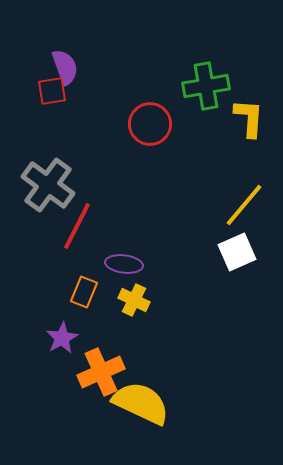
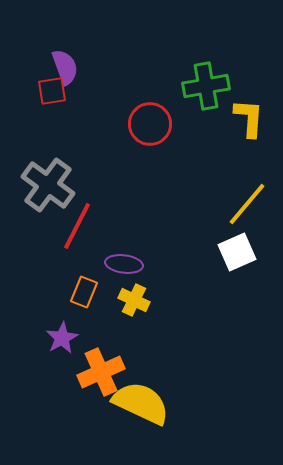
yellow line: moved 3 px right, 1 px up
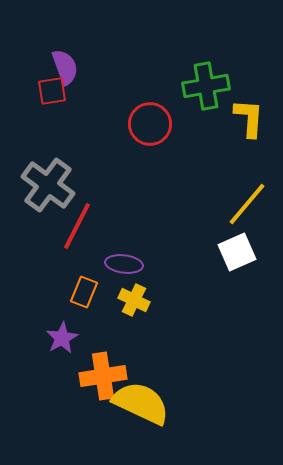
orange cross: moved 2 px right, 4 px down; rotated 15 degrees clockwise
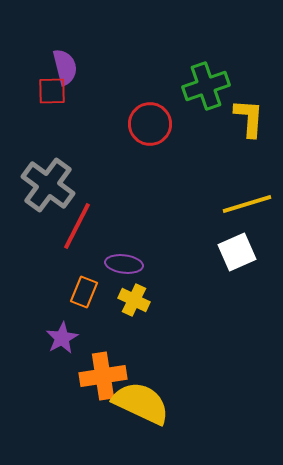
purple semicircle: rotated 6 degrees clockwise
green cross: rotated 9 degrees counterclockwise
red square: rotated 8 degrees clockwise
yellow line: rotated 33 degrees clockwise
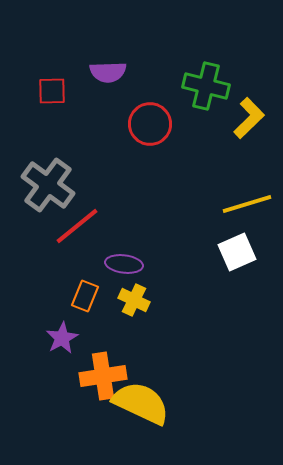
purple semicircle: moved 43 px right, 5 px down; rotated 102 degrees clockwise
green cross: rotated 33 degrees clockwise
yellow L-shape: rotated 42 degrees clockwise
red line: rotated 24 degrees clockwise
orange rectangle: moved 1 px right, 4 px down
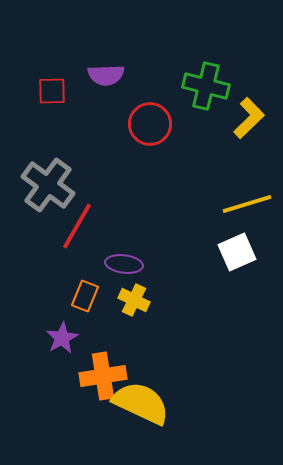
purple semicircle: moved 2 px left, 3 px down
red line: rotated 21 degrees counterclockwise
